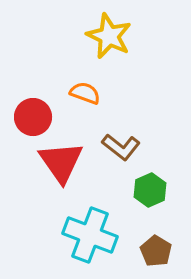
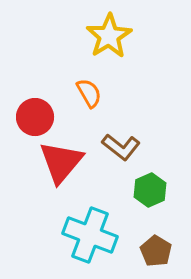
yellow star: rotated 15 degrees clockwise
orange semicircle: moved 4 px right; rotated 40 degrees clockwise
red circle: moved 2 px right
red triangle: rotated 15 degrees clockwise
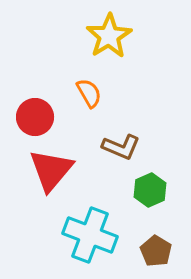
brown L-shape: rotated 15 degrees counterclockwise
red triangle: moved 10 px left, 8 px down
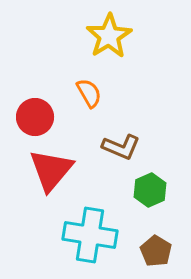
cyan cross: rotated 12 degrees counterclockwise
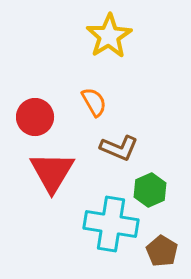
orange semicircle: moved 5 px right, 9 px down
brown L-shape: moved 2 px left, 1 px down
red triangle: moved 1 px right, 2 px down; rotated 9 degrees counterclockwise
cyan cross: moved 21 px right, 11 px up
brown pentagon: moved 6 px right
